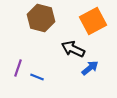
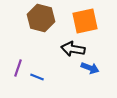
orange square: moved 8 px left; rotated 16 degrees clockwise
black arrow: rotated 15 degrees counterclockwise
blue arrow: rotated 60 degrees clockwise
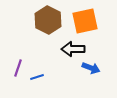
brown hexagon: moved 7 px right, 2 px down; rotated 12 degrees clockwise
black arrow: rotated 10 degrees counterclockwise
blue arrow: moved 1 px right
blue line: rotated 40 degrees counterclockwise
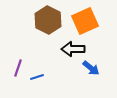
orange square: rotated 12 degrees counterclockwise
blue arrow: rotated 18 degrees clockwise
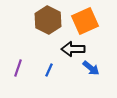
blue line: moved 12 px right, 7 px up; rotated 48 degrees counterclockwise
